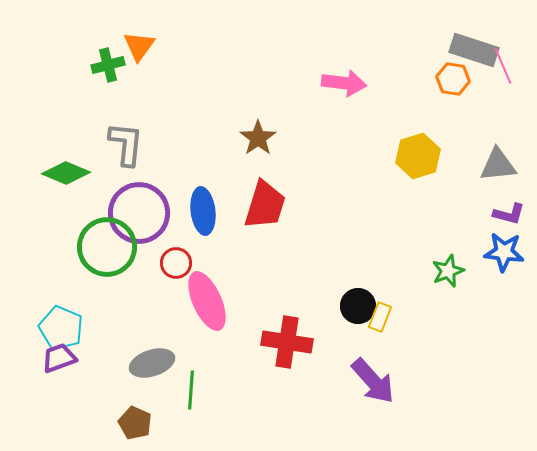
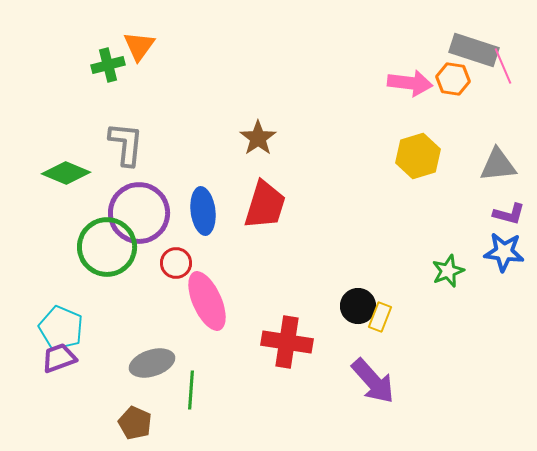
pink arrow: moved 66 px right
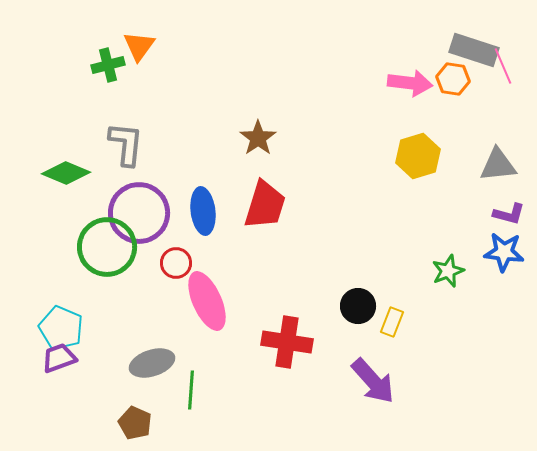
yellow rectangle: moved 12 px right, 5 px down
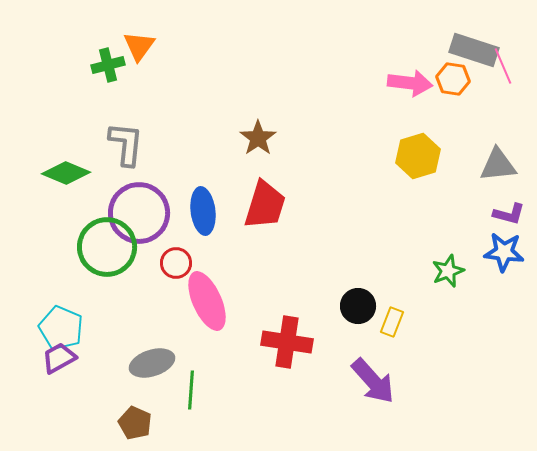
purple trapezoid: rotated 9 degrees counterclockwise
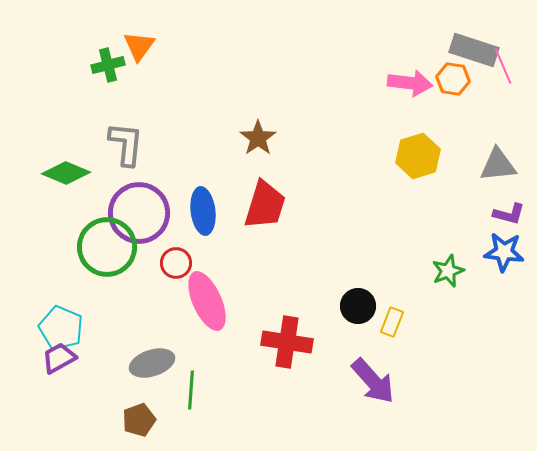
brown pentagon: moved 4 px right, 3 px up; rotated 28 degrees clockwise
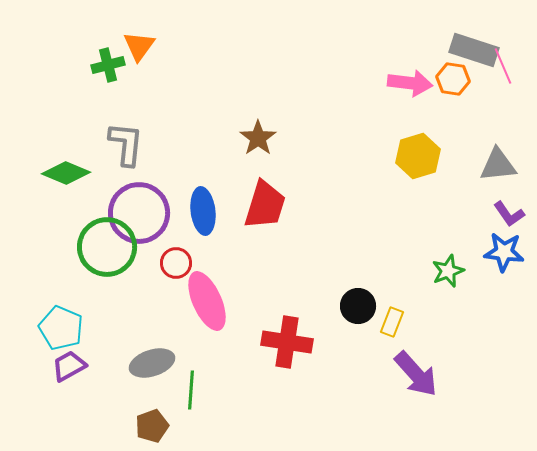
purple L-shape: rotated 40 degrees clockwise
purple trapezoid: moved 10 px right, 8 px down
purple arrow: moved 43 px right, 7 px up
brown pentagon: moved 13 px right, 6 px down
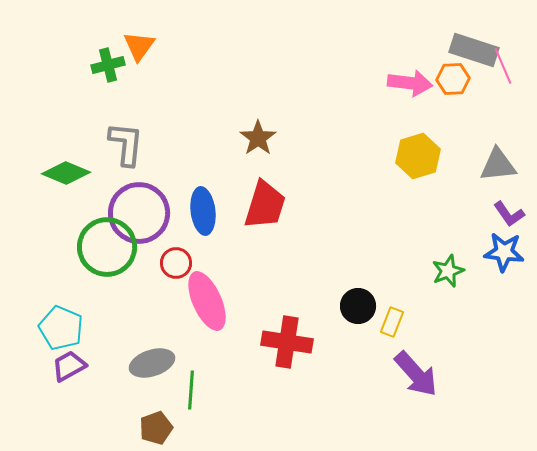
orange hexagon: rotated 12 degrees counterclockwise
brown pentagon: moved 4 px right, 2 px down
